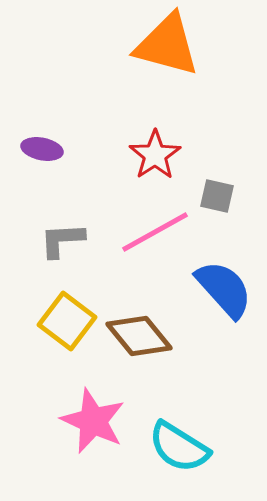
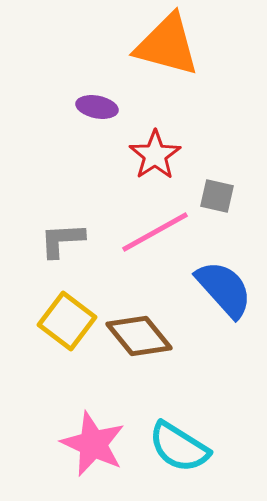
purple ellipse: moved 55 px right, 42 px up
pink star: moved 23 px down
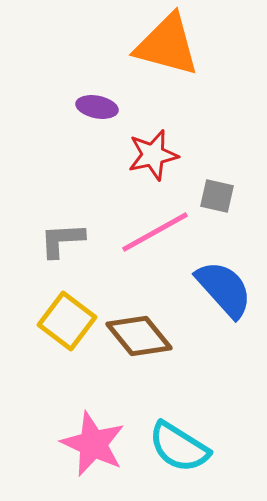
red star: moved 2 px left; rotated 21 degrees clockwise
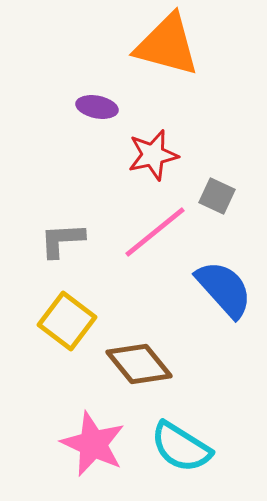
gray square: rotated 12 degrees clockwise
pink line: rotated 10 degrees counterclockwise
brown diamond: moved 28 px down
cyan semicircle: moved 2 px right
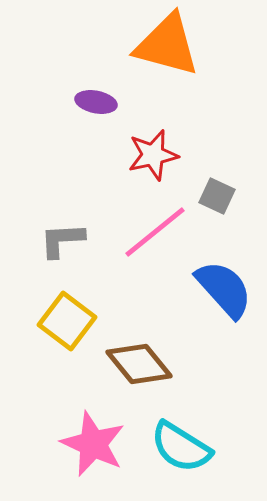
purple ellipse: moved 1 px left, 5 px up
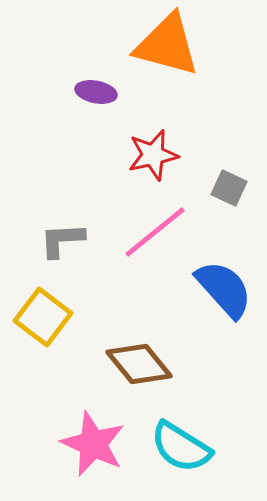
purple ellipse: moved 10 px up
gray square: moved 12 px right, 8 px up
yellow square: moved 24 px left, 4 px up
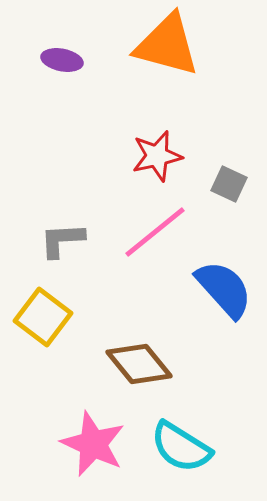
purple ellipse: moved 34 px left, 32 px up
red star: moved 4 px right, 1 px down
gray square: moved 4 px up
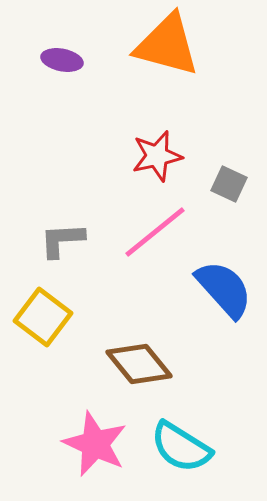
pink star: moved 2 px right
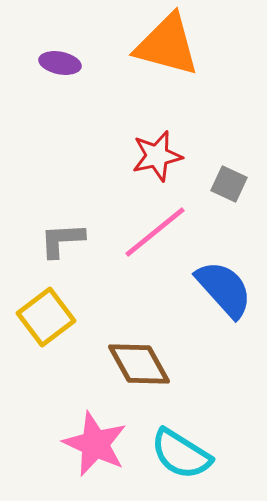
purple ellipse: moved 2 px left, 3 px down
yellow square: moved 3 px right; rotated 16 degrees clockwise
brown diamond: rotated 10 degrees clockwise
cyan semicircle: moved 7 px down
